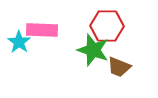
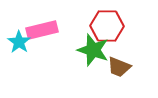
pink rectangle: rotated 16 degrees counterclockwise
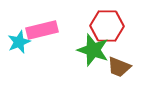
cyan star: rotated 15 degrees clockwise
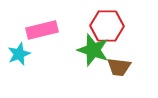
cyan star: moved 12 px down
brown trapezoid: rotated 15 degrees counterclockwise
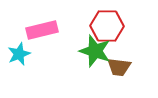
green star: moved 2 px right, 1 px down
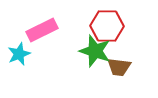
pink rectangle: rotated 12 degrees counterclockwise
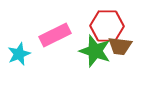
pink rectangle: moved 13 px right, 5 px down
brown trapezoid: moved 1 px right, 21 px up
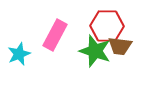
pink rectangle: rotated 36 degrees counterclockwise
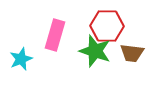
pink rectangle: rotated 12 degrees counterclockwise
brown trapezoid: moved 12 px right, 7 px down
cyan star: moved 2 px right, 5 px down
